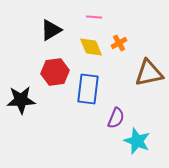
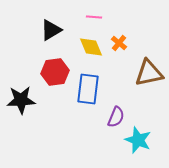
orange cross: rotated 21 degrees counterclockwise
purple semicircle: moved 1 px up
cyan star: moved 1 px right, 1 px up
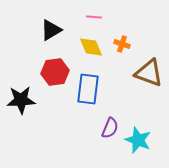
orange cross: moved 3 px right, 1 px down; rotated 21 degrees counterclockwise
brown triangle: rotated 32 degrees clockwise
purple semicircle: moved 6 px left, 11 px down
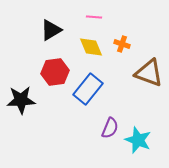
blue rectangle: rotated 32 degrees clockwise
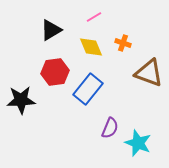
pink line: rotated 35 degrees counterclockwise
orange cross: moved 1 px right, 1 px up
cyan star: moved 3 px down
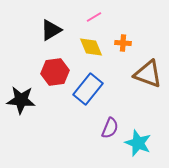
orange cross: rotated 14 degrees counterclockwise
brown triangle: moved 1 px left, 1 px down
black star: rotated 8 degrees clockwise
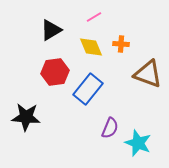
orange cross: moved 2 px left, 1 px down
black star: moved 5 px right, 17 px down
